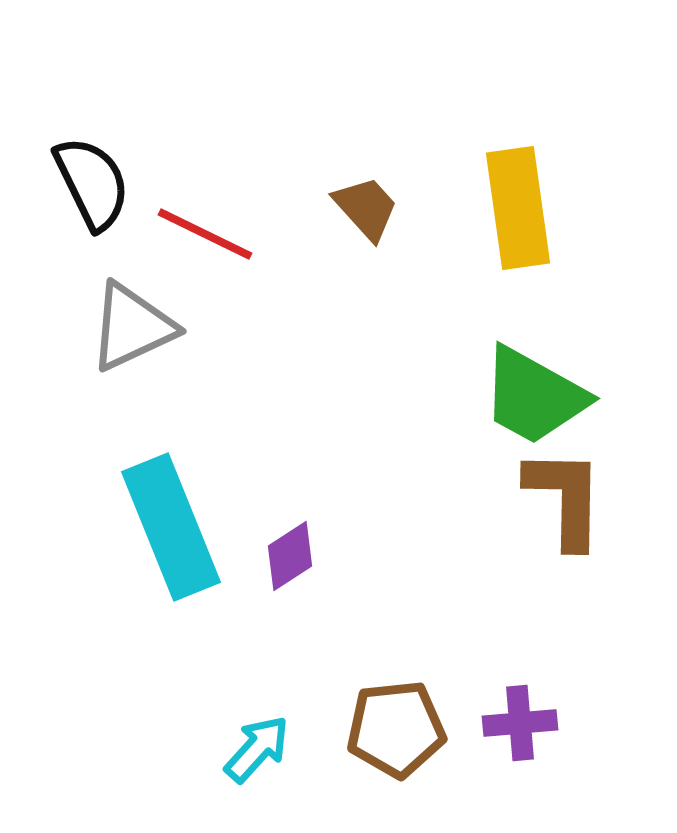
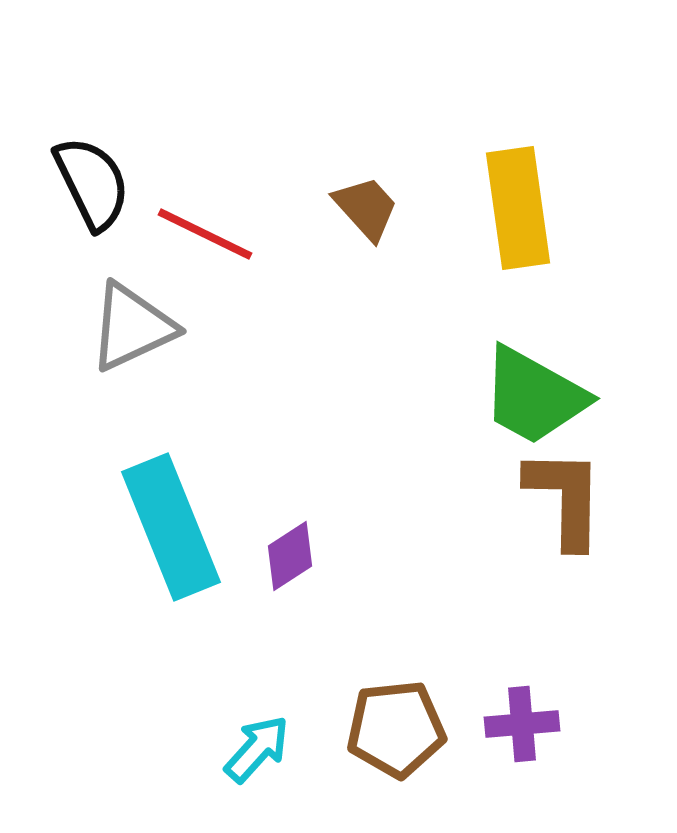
purple cross: moved 2 px right, 1 px down
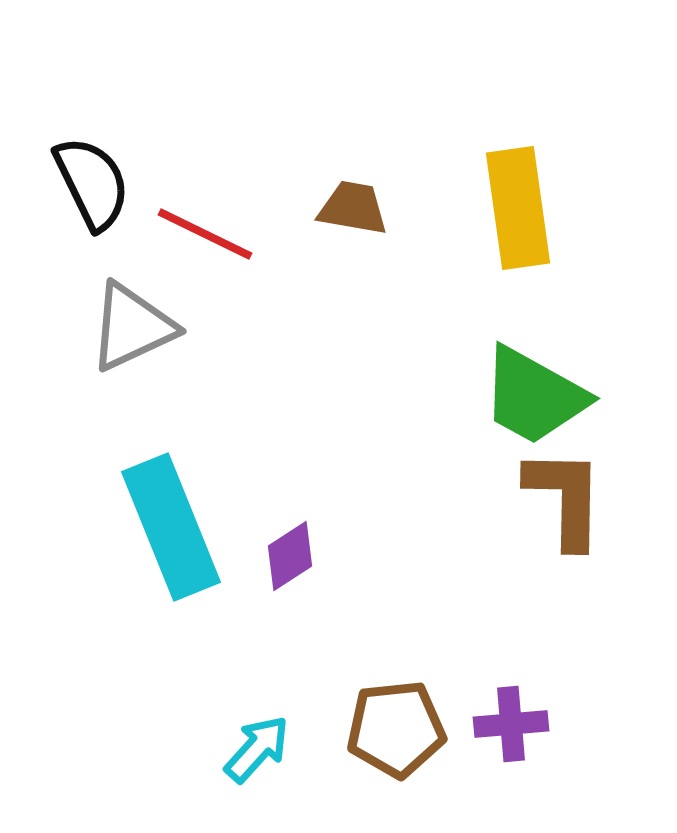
brown trapezoid: moved 13 px left; rotated 38 degrees counterclockwise
purple cross: moved 11 px left
